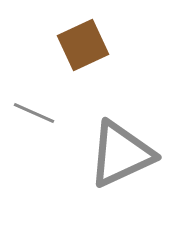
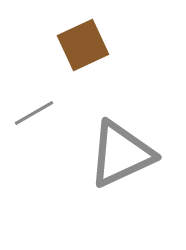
gray line: rotated 54 degrees counterclockwise
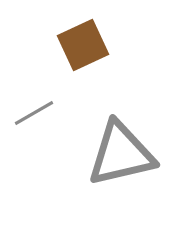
gray triangle: rotated 12 degrees clockwise
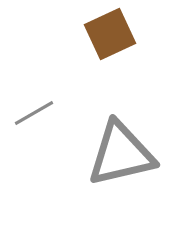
brown square: moved 27 px right, 11 px up
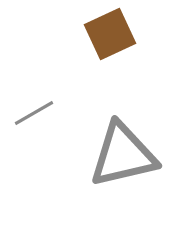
gray triangle: moved 2 px right, 1 px down
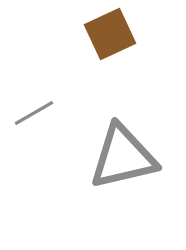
gray triangle: moved 2 px down
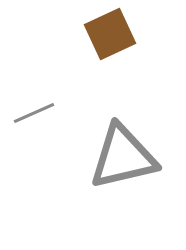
gray line: rotated 6 degrees clockwise
